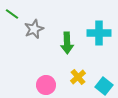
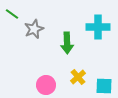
cyan cross: moved 1 px left, 6 px up
cyan square: rotated 36 degrees counterclockwise
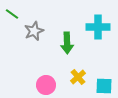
gray star: moved 2 px down
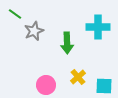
green line: moved 3 px right
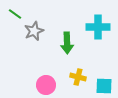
yellow cross: rotated 35 degrees counterclockwise
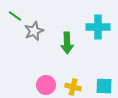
green line: moved 2 px down
yellow cross: moved 5 px left, 10 px down
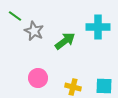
gray star: rotated 24 degrees counterclockwise
green arrow: moved 2 px left, 2 px up; rotated 125 degrees counterclockwise
pink circle: moved 8 px left, 7 px up
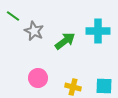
green line: moved 2 px left
cyan cross: moved 4 px down
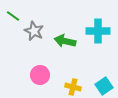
green arrow: rotated 130 degrees counterclockwise
pink circle: moved 2 px right, 3 px up
cyan square: rotated 36 degrees counterclockwise
